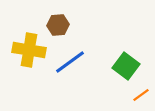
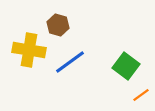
brown hexagon: rotated 20 degrees clockwise
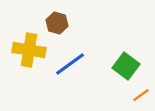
brown hexagon: moved 1 px left, 2 px up
blue line: moved 2 px down
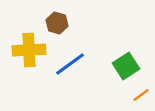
yellow cross: rotated 12 degrees counterclockwise
green square: rotated 20 degrees clockwise
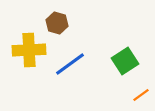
green square: moved 1 px left, 5 px up
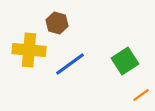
yellow cross: rotated 8 degrees clockwise
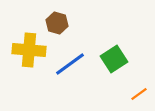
green square: moved 11 px left, 2 px up
orange line: moved 2 px left, 1 px up
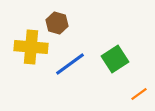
yellow cross: moved 2 px right, 3 px up
green square: moved 1 px right
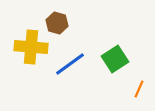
orange line: moved 5 px up; rotated 30 degrees counterclockwise
